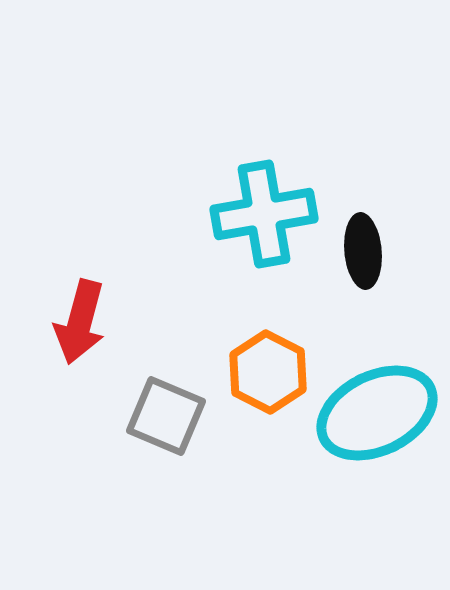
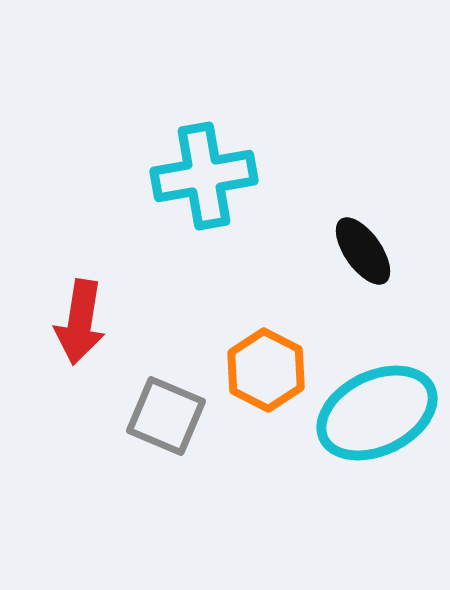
cyan cross: moved 60 px left, 38 px up
black ellipse: rotated 30 degrees counterclockwise
red arrow: rotated 6 degrees counterclockwise
orange hexagon: moved 2 px left, 2 px up
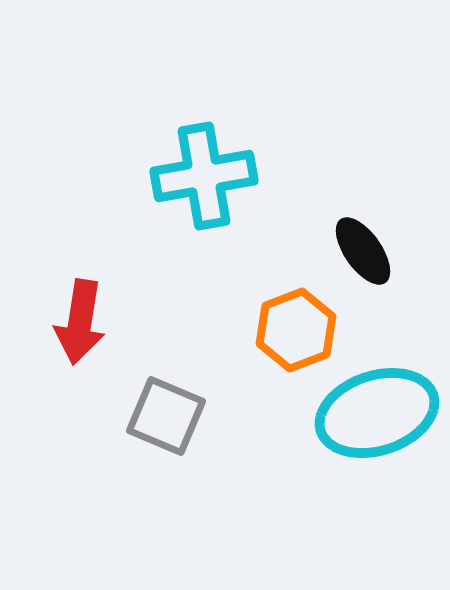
orange hexagon: moved 30 px right, 40 px up; rotated 12 degrees clockwise
cyan ellipse: rotated 8 degrees clockwise
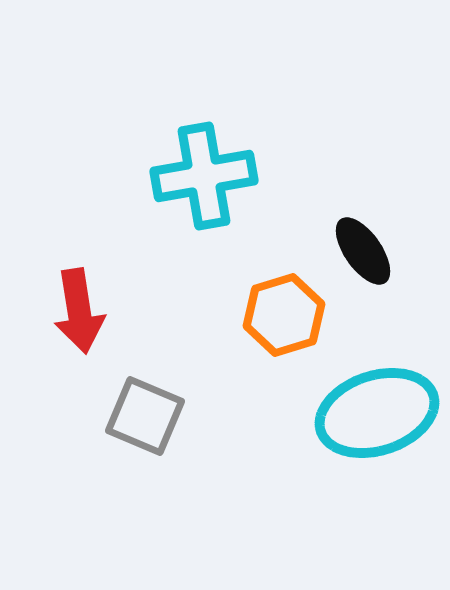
red arrow: moved 1 px left, 11 px up; rotated 18 degrees counterclockwise
orange hexagon: moved 12 px left, 15 px up; rotated 4 degrees clockwise
gray square: moved 21 px left
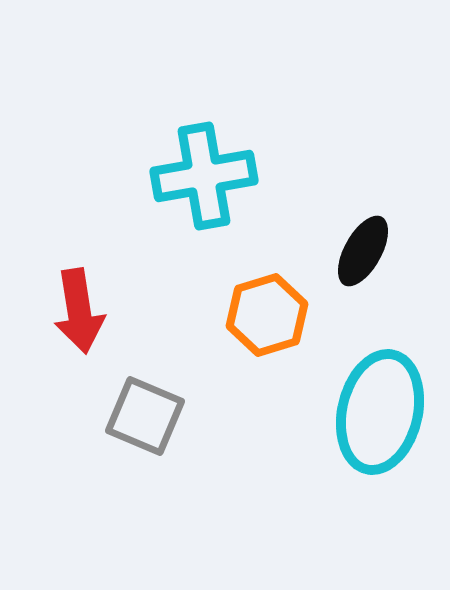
black ellipse: rotated 64 degrees clockwise
orange hexagon: moved 17 px left
cyan ellipse: moved 3 px right, 1 px up; rotated 59 degrees counterclockwise
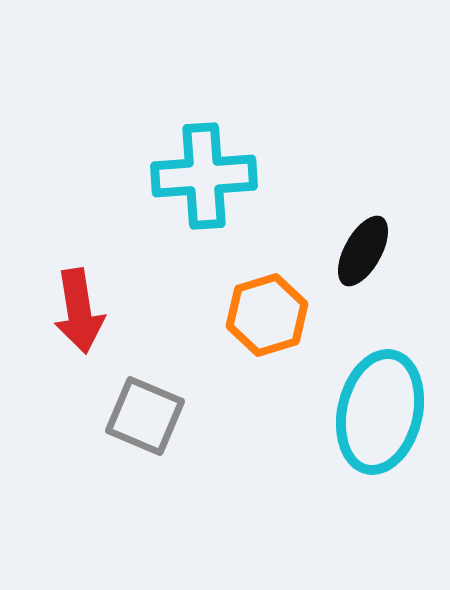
cyan cross: rotated 6 degrees clockwise
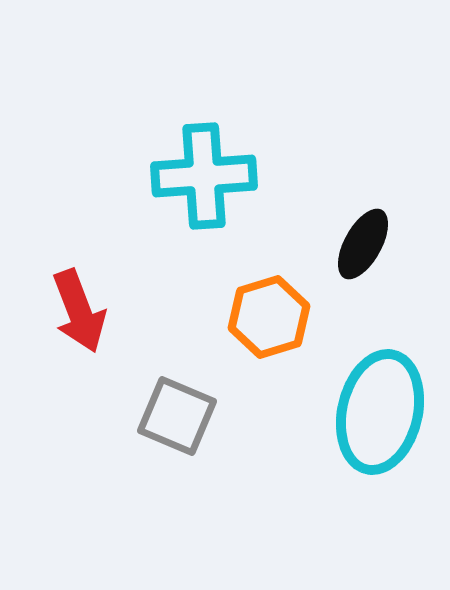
black ellipse: moved 7 px up
red arrow: rotated 12 degrees counterclockwise
orange hexagon: moved 2 px right, 2 px down
gray square: moved 32 px right
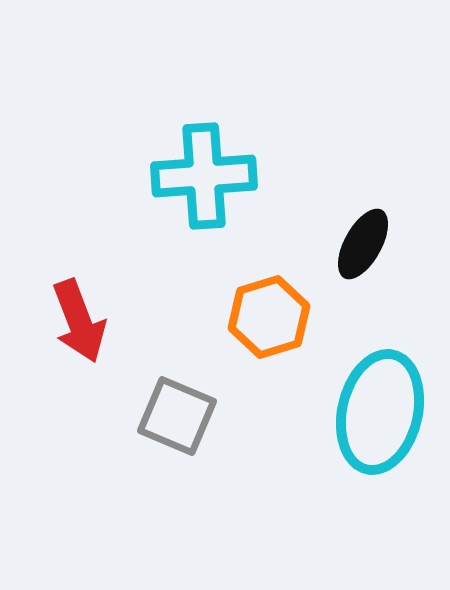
red arrow: moved 10 px down
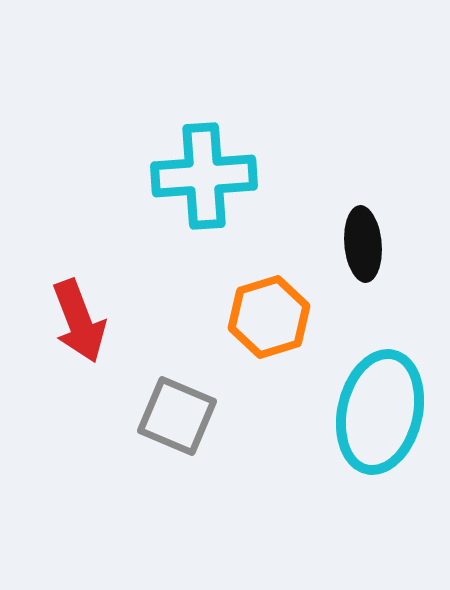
black ellipse: rotated 34 degrees counterclockwise
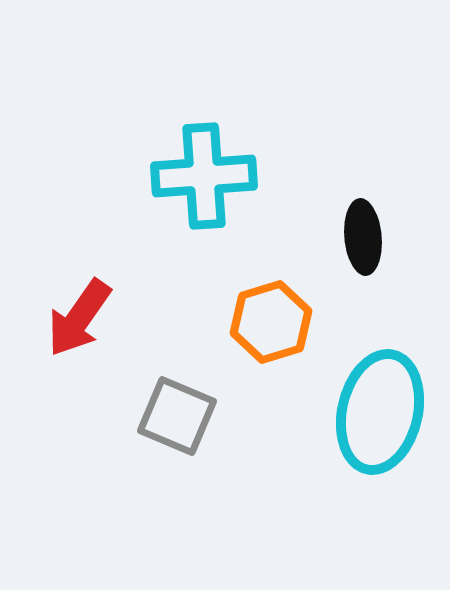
black ellipse: moved 7 px up
orange hexagon: moved 2 px right, 5 px down
red arrow: moved 3 px up; rotated 56 degrees clockwise
